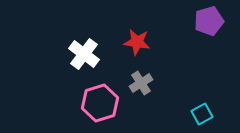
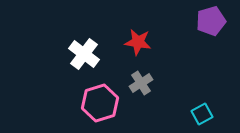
purple pentagon: moved 2 px right
red star: moved 1 px right
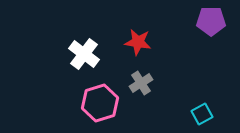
purple pentagon: rotated 16 degrees clockwise
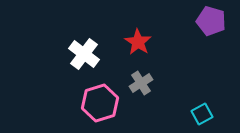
purple pentagon: rotated 16 degrees clockwise
red star: rotated 24 degrees clockwise
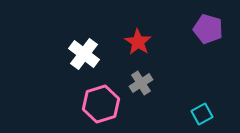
purple pentagon: moved 3 px left, 8 px down
pink hexagon: moved 1 px right, 1 px down
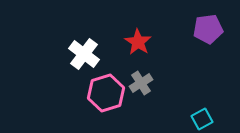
purple pentagon: rotated 24 degrees counterclockwise
pink hexagon: moved 5 px right, 11 px up
cyan square: moved 5 px down
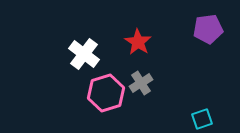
cyan square: rotated 10 degrees clockwise
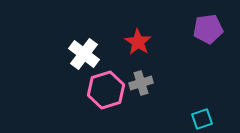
gray cross: rotated 15 degrees clockwise
pink hexagon: moved 3 px up
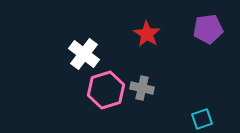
red star: moved 9 px right, 8 px up
gray cross: moved 1 px right, 5 px down; rotated 30 degrees clockwise
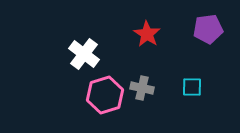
pink hexagon: moved 1 px left, 5 px down
cyan square: moved 10 px left, 32 px up; rotated 20 degrees clockwise
